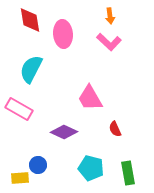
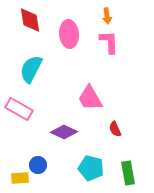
orange arrow: moved 3 px left
pink ellipse: moved 6 px right
pink L-shape: rotated 135 degrees counterclockwise
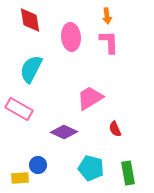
pink ellipse: moved 2 px right, 3 px down
pink trapezoid: rotated 88 degrees clockwise
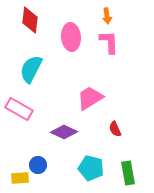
red diamond: rotated 16 degrees clockwise
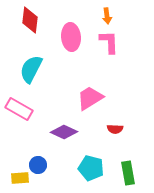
red semicircle: rotated 63 degrees counterclockwise
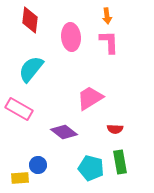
cyan semicircle: rotated 12 degrees clockwise
purple diamond: rotated 12 degrees clockwise
green rectangle: moved 8 px left, 11 px up
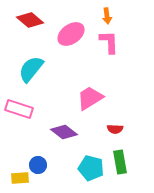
red diamond: rotated 56 degrees counterclockwise
pink ellipse: moved 3 px up; rotated 60 degrees clockwise
pink rectangle: rotated 12 degrees counterclockwise
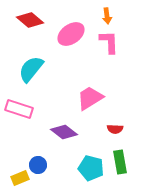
yellow rectangle: rotated 18 degrees counterclockwise
